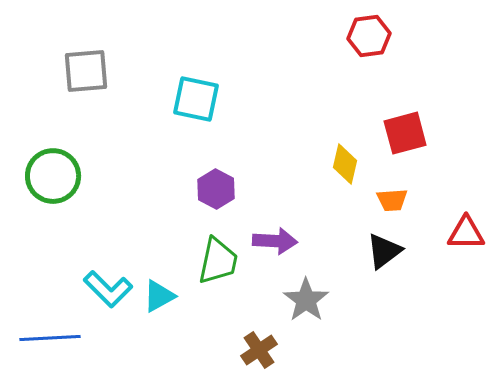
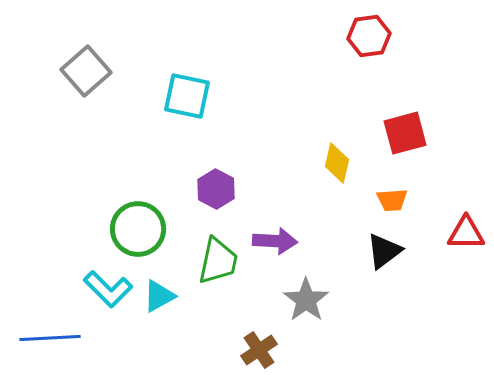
gray square: rotated 36 degrees counterclockwise
cyan square: moved 9 px left, 3 px up
yellow diamond: moved 8 px left, 1 px up
green circle: moved 85 px right, 53 px down
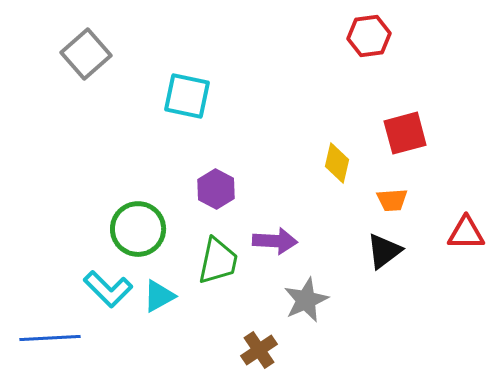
gray square: moved 17 px up
gray star: rotated 12 degrees clockwise
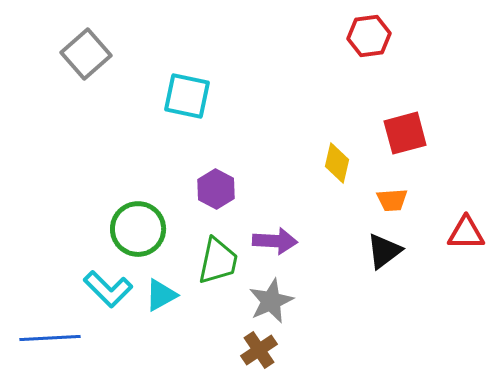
cyan triangle: moved 2 px right, 1 px up
gray star: moved 35 px left, 1 px down
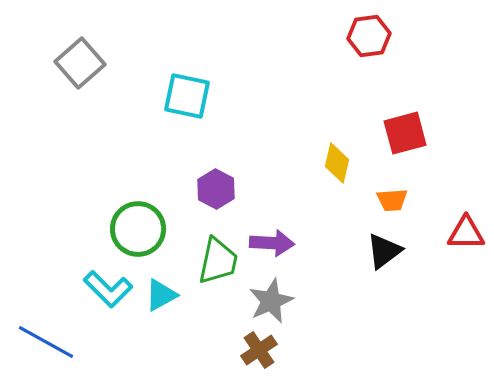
gray square: moved 6 px left, 9 px down
purple arrow: moved 3 px left, 2 px down
blue line: moved 4 px left, 4 px down; rotated 32 degrees clockwise
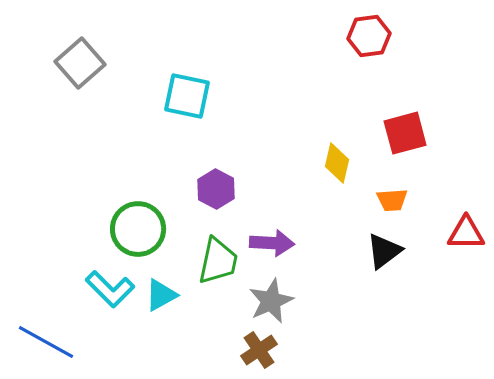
cyan L-shape: moved 2 px right
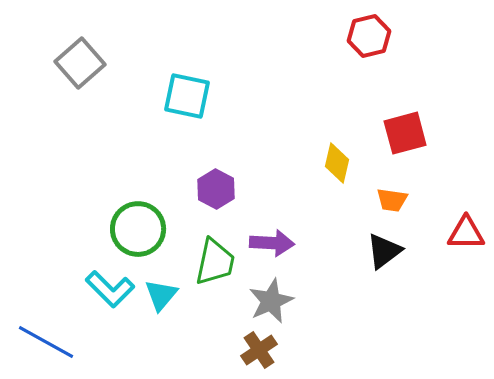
red hexagon: rotated 6 degrees counterclockwise
orange trapezoid: rotated 12 degrees clockwise
green trapezoid: moved 3 px left, 1 px down
cyan triangle: rotated 21 degrees counterclockwise
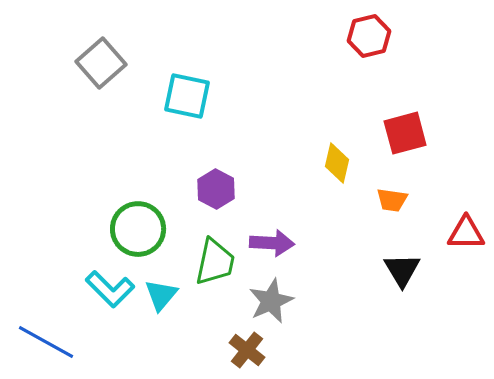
gray square: moved 21 px right
black triangle: moved 18 px right, 19 px down; rotated 24 degrees counterclockwise
brown cross: moved 12 px left; rotated 18 degrees counterclockwise
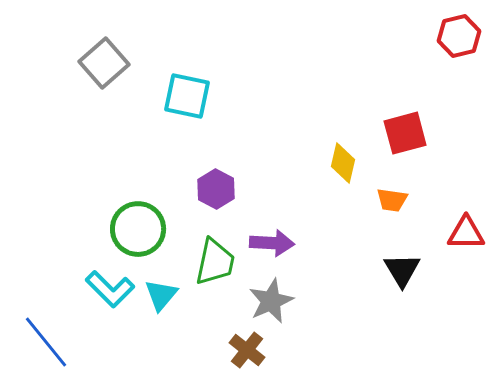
red hexagon: moved 90 px right
gray square: moved 3 px right
yellow diamond: moved 6 px right
blue line: rotated 22 degrees clockwise
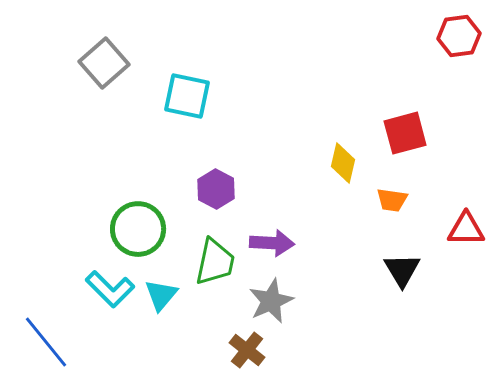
red hexagon: rotated 6 degrees clockwise
red triangle: moved 4 px up
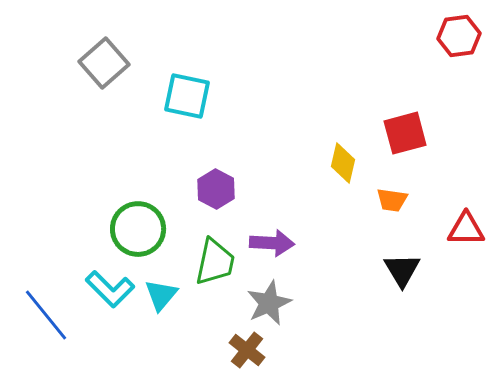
gray star: moved 2 px left, 2 px down
blue line: moved 27 px up
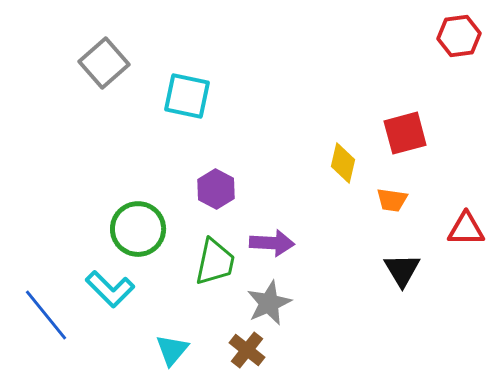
cyan triangle: moved 11 px right, 55 px down
